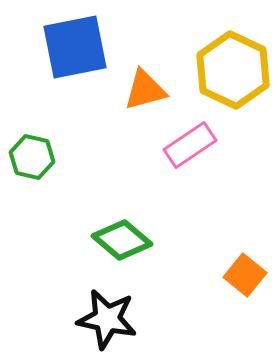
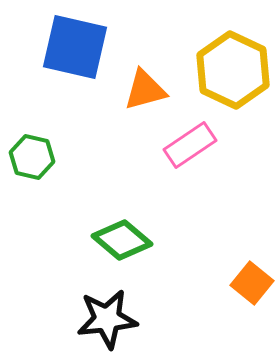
blue square: rotated 24 degrees clockwise
orange square: moved 7 px right, 8 px down
black star: rotated 18 degrees counterclockwise
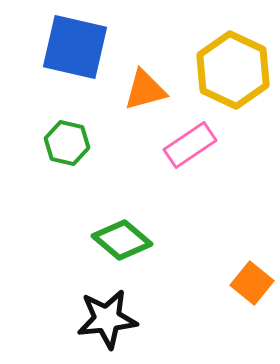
green hexagon: moved 35 px right, 14 px up
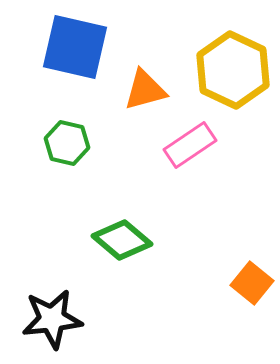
black star: moved 55 px left
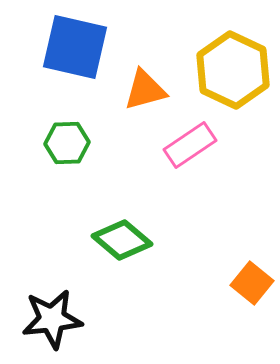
green hexagon: rotated 15 degrees counterclockwise
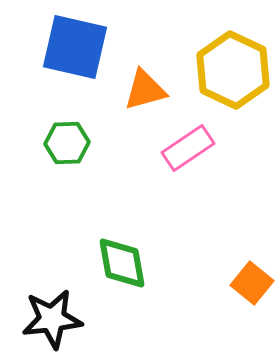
pink rectangle: moved 2 px left, 3 px down
green diamond: moved 23 px down; rotated 40 degrees clockwise
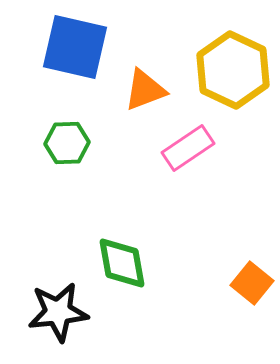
orange triangle: rotated 6 degrees counterclockwise
black star: moved 6 px right, 7 px up
